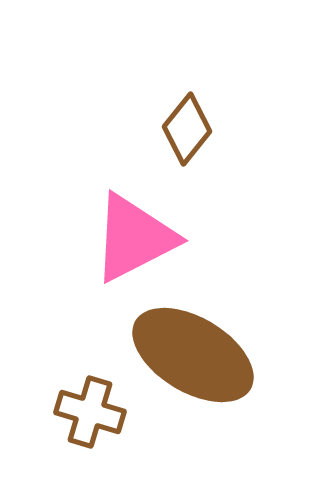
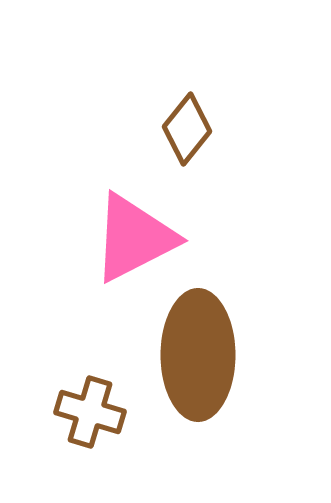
brown ellipse: moved 5 px right; rotated 59 degrees clockwise
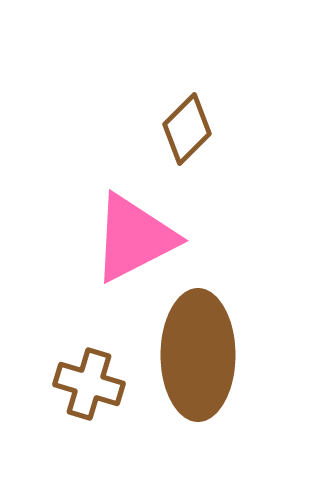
brown diamond: rotated 6 degrees clockwise
brown cross: moved 1 px left, 28 px up
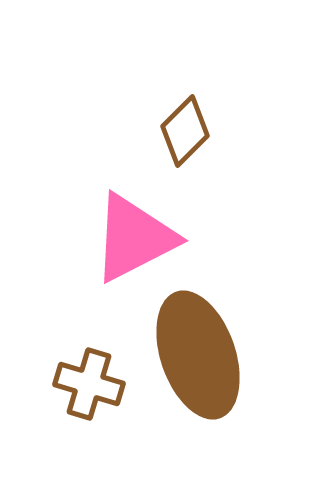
brown diamond: moved 2 px left, 2 px down
brown ellipse: rotated 19 degrees counterclockwise
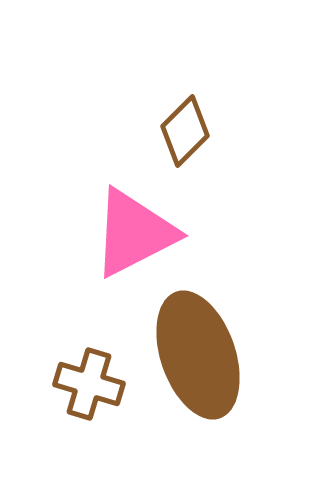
pink triangle: moved 5 px up
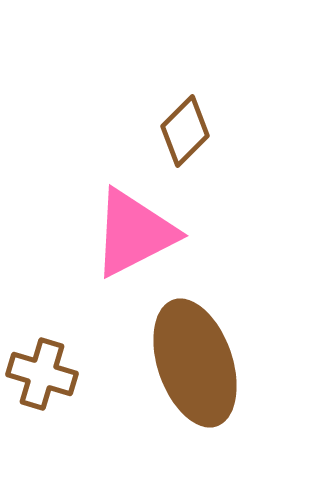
brown ellipse: moved 3 px left, 8 px down
brown cross: moved 47 px left, 10 px up
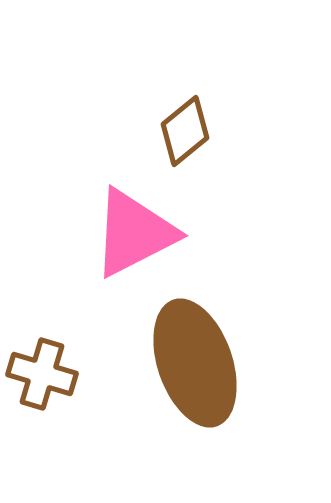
brown diamond: rotated 6 degrees clockwise
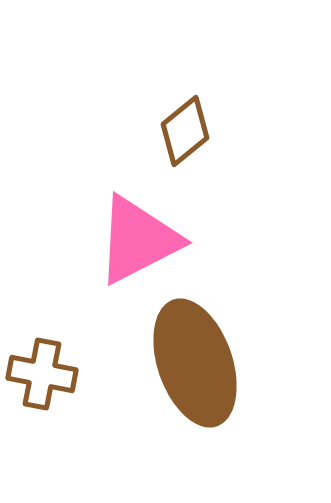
pink triangle: moved 4 px right, 7 px down
brown cross: rotated 6 degrees counterclockwise
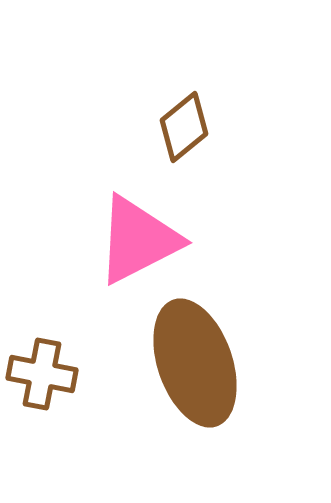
brown diamond: moved 1 px left, 4 px up
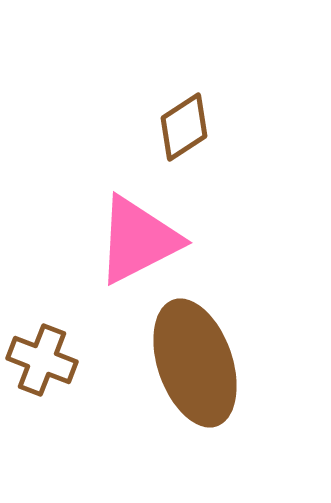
brown diamond: rotated 6 degrees clockwise
brown cross: moved 14 px up; rotated 10 degrees clockwise
